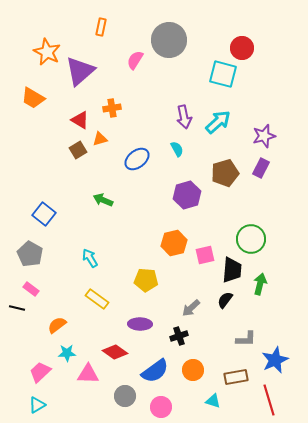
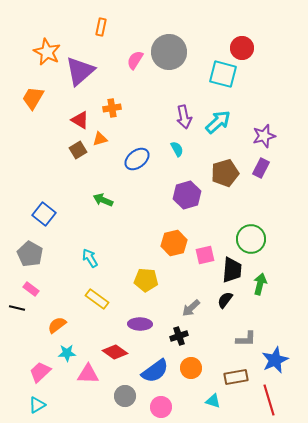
gray circle at (169, 40): moved 12 px down
orange trapezoid at (33, 98): rotated 90 degrees clockwise
orange circle at (193, 370): moved 2 px left, 2 px up
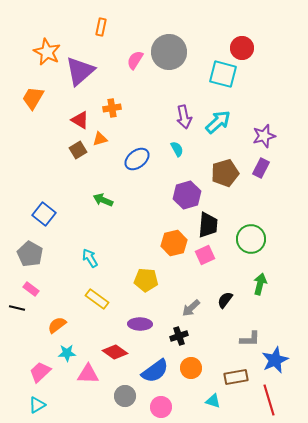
pink square at (205, 255): rotated 12 degrees counterclockwise
black trapezoid at (232, 270): moved 24 px left, 45 px up
gray L-shape at (246, 339): moved 4 px right
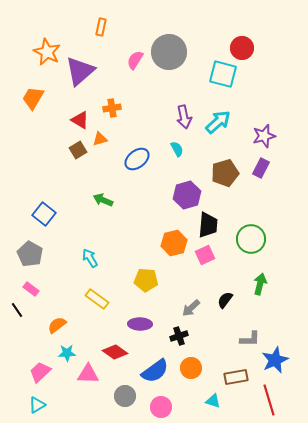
black line at (17, 308): moved 2 px down; rotated 42 degrees clockwise
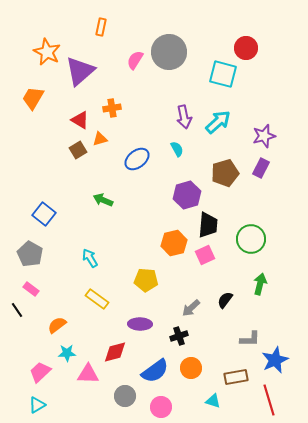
red circle at (242, 48): moved 4 px right
red diamond at (115, 352): rotated 50 degrees counterclockwise
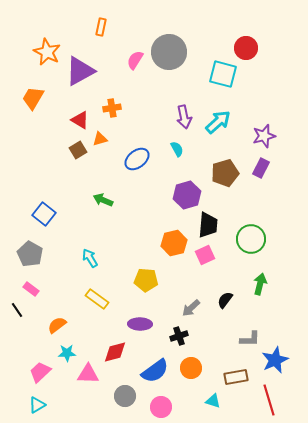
purple triangle at (80, 71): rotated 12 degrees clockwise
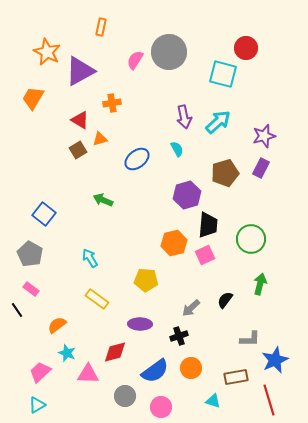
orange cross at (112, 108): moved 5 px up
cyan star at (67, 353): rotated 24 degrees clockwise
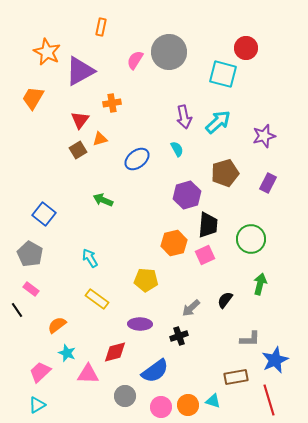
red triangle at (80, 120): rotated 36 degrees clockwise
purple rectangle at (261, 168): moved 7 px right, 15 px down
orange circle at (191, 368): moved 3 px left, 37 px down
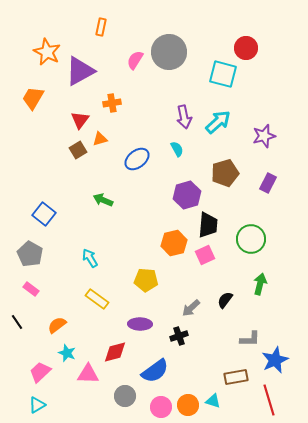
black line at (17, 310): moved 12 px down
